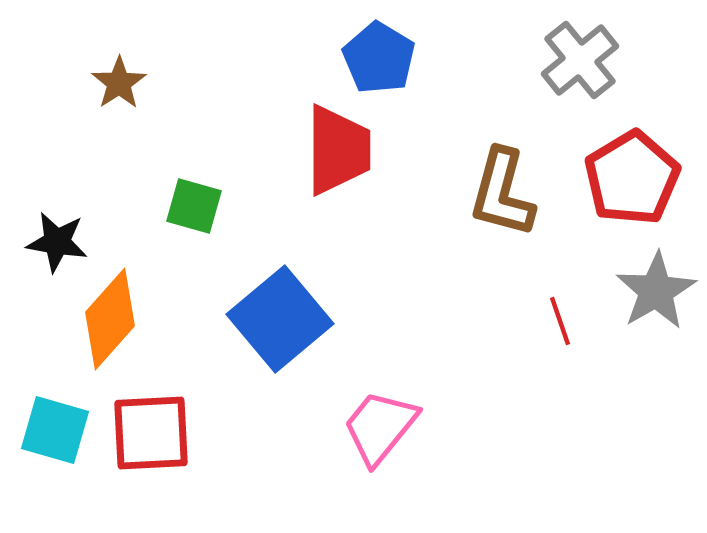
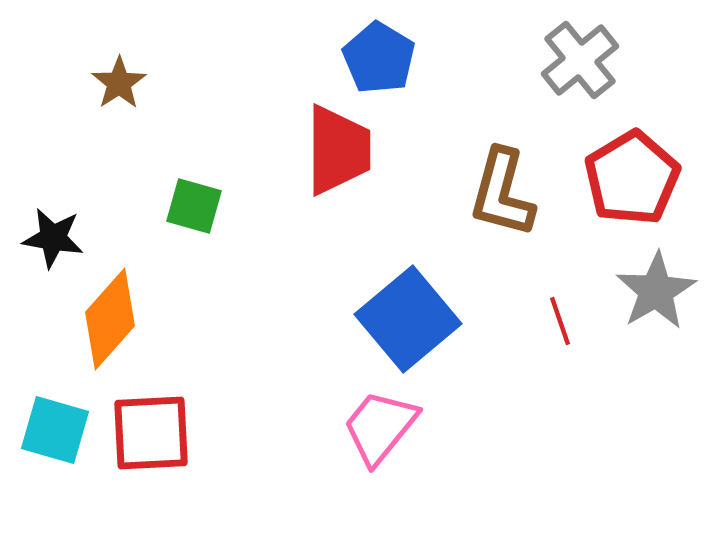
black star: moved 4 px left, 4 px up
blue square: moved 128 px right
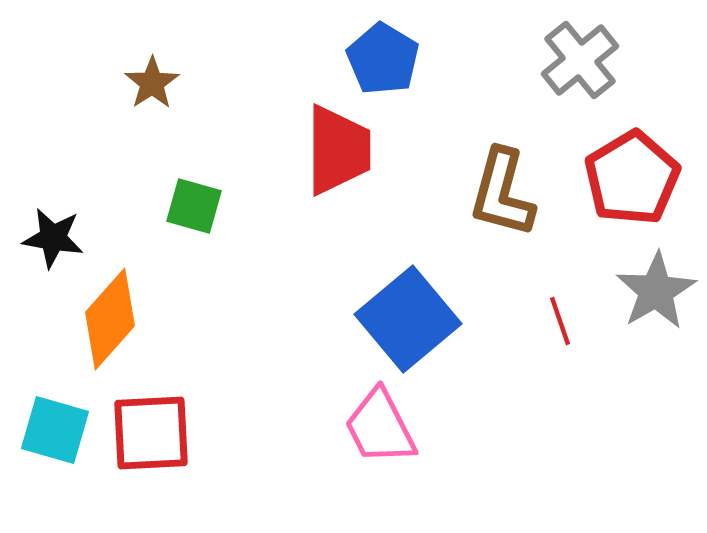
blue pentagon: moved 4 px right, 1 px down
brown star: moved 33 px right
pink trapezoid: rotated 66 degrees counterclockwise
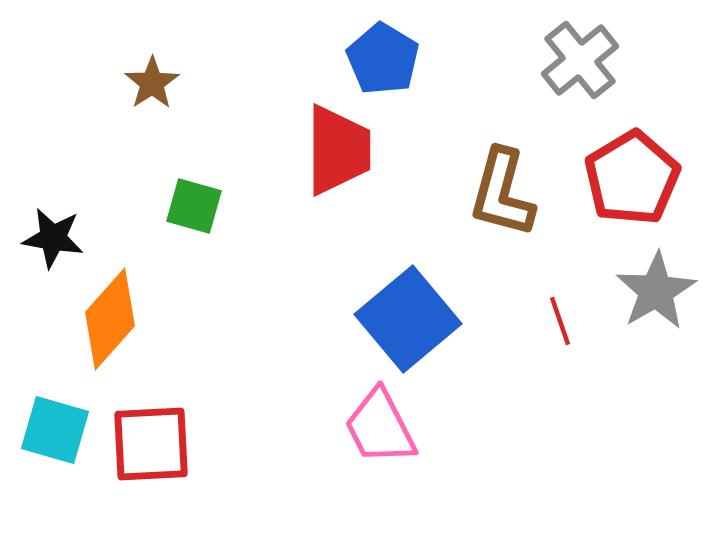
red square: moved 11 px down
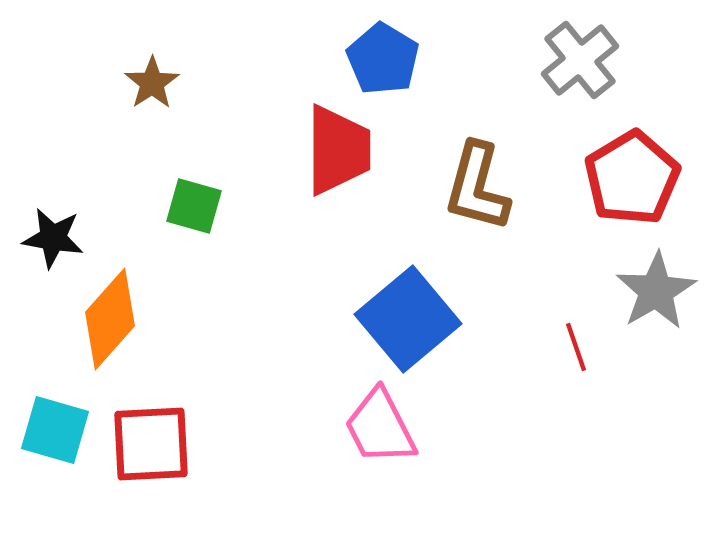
brown L-shape: moved 25 px left, 6 px up
red line: moved 16 px right, 26 px down
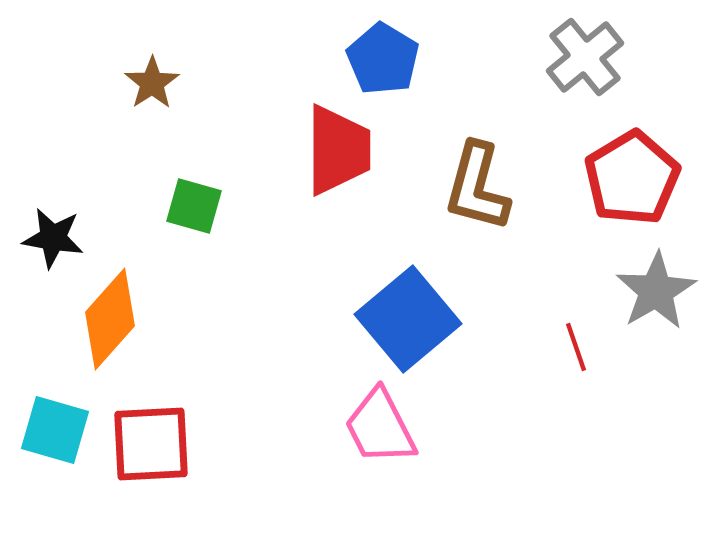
gray cross: moved 5 px right, 3 px up
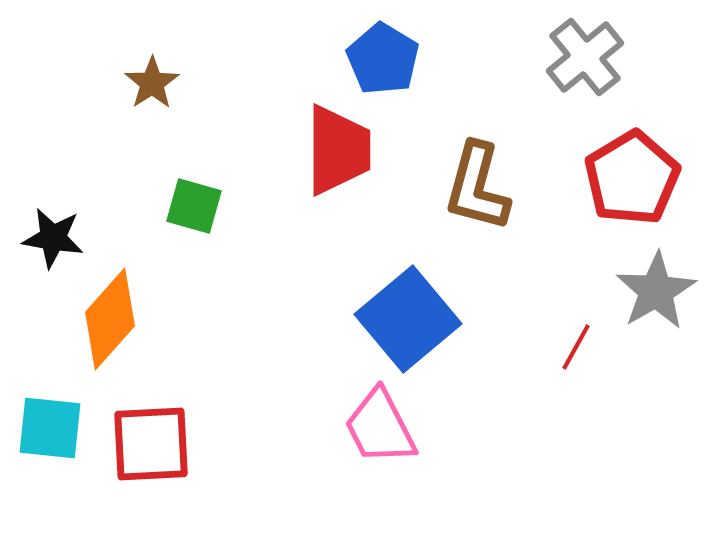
red line: rotated 48 degrees clockwise
cyan square: moved 5 px left, 2 px up; rotated 10 degrees counterclockwise
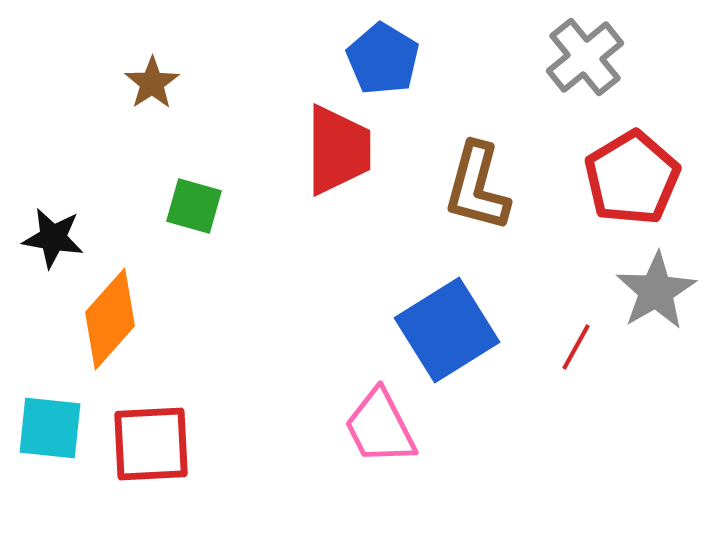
blue square: moved 39 px right, 11 px down; rotated 8 degrees clockwise
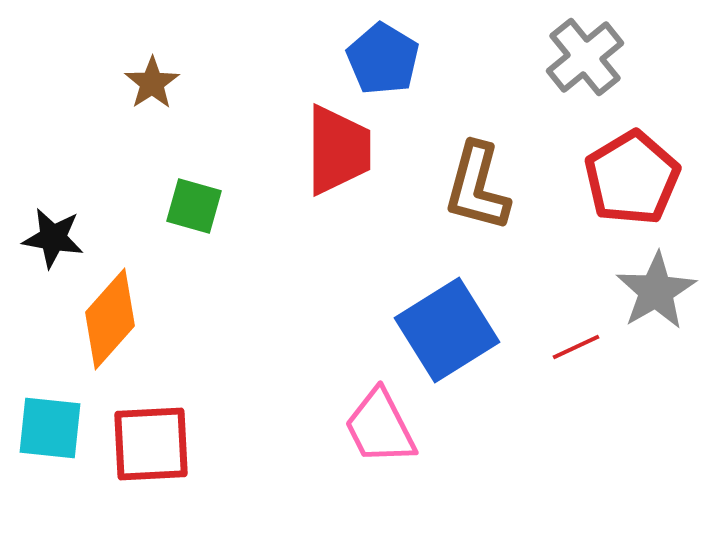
red line: rotated 36 degrees clockwise
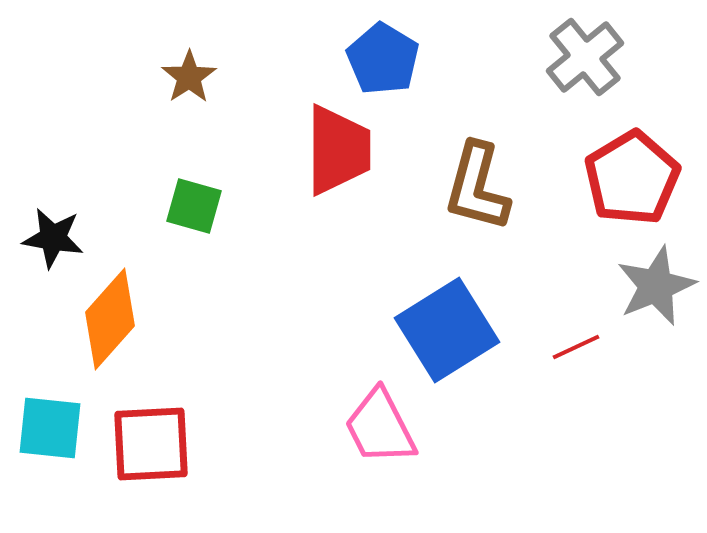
brown star: moved 37 px right, 6 px up
gray star: moved 5 px up; rotated 8 degrees clockwise
